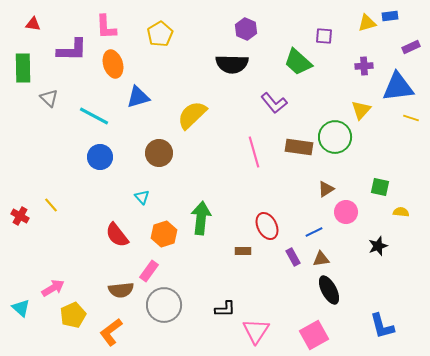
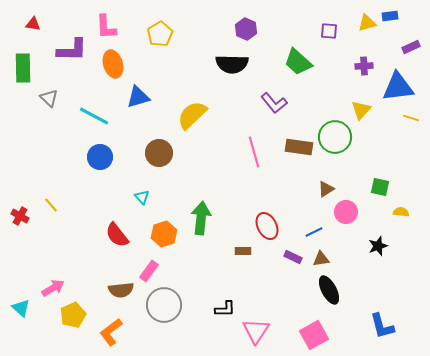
purple square at (324, 36): moved 5 px right, 5 px up
purple rectangle at (293, 257): rotated 36 degrees counterclockwise
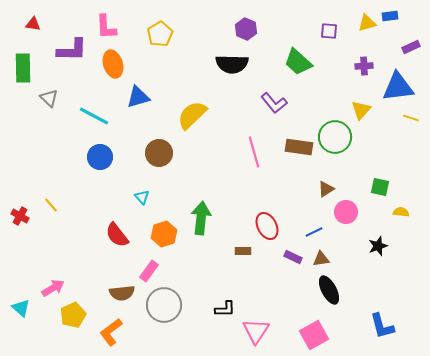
brown semicircle at (121, 290): moved 1 px right, 3 px down
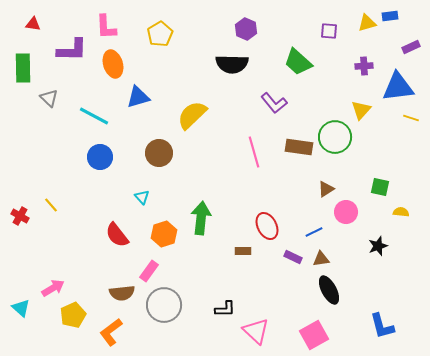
pink triangle at (256, 331): rotated 20 degrees counterclockwise
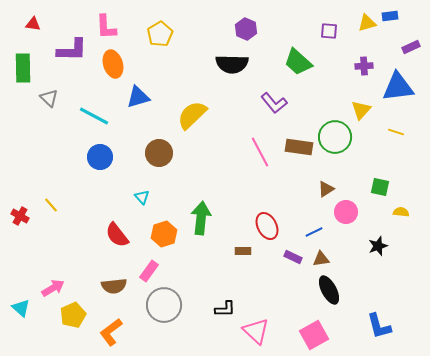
yellow line at (411, 118): moved 15 px left, 14 px down
pink line at (254, 152): moved 6 px right; rotated 12 degrees counterclockwise
brown semicircle at (122, 293): moved 8 px left, 7 px up
blue L-shape at (382, 326): moved 3 px left
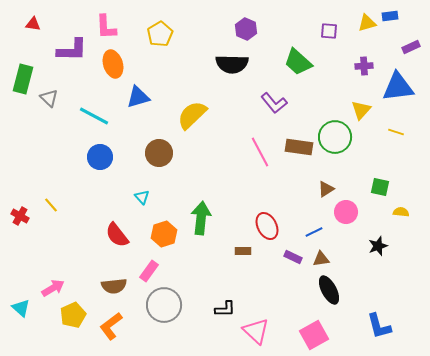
green rectangle at (23, 68): moved 11 px down; rotated 16 degrees clockwise
orange L-shape at (111, 332): moved 6 px up
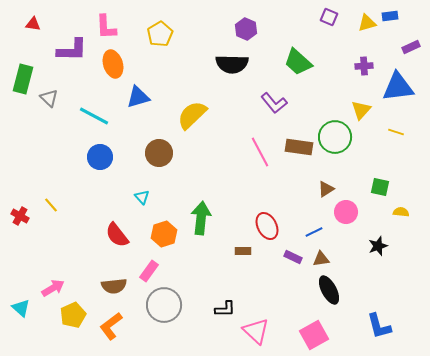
purple square at (329, 31): moved 14 px up; rotated 18 degrees clockwise
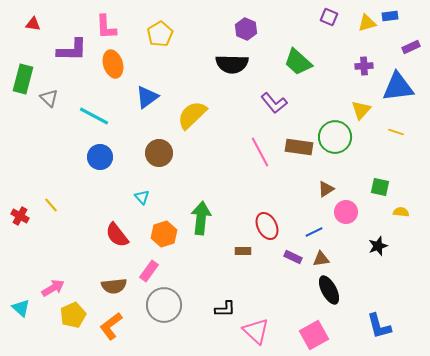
blue triangle at (138, 97): moved 9 px right; rotated 20 degrees counterclockwise
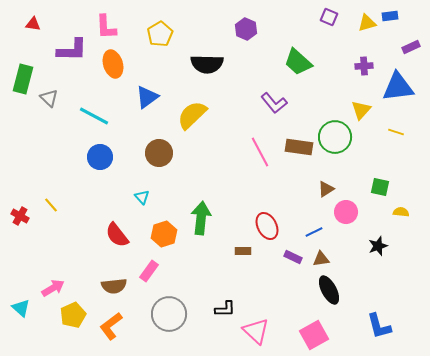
black semicircle at (232, 64): moved 25 px left
gray circle at (164, 305): moved 5 px right, 9 px down
